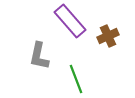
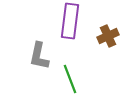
purple rectangle: rotated 48 degrees clockwise
green line: moved 6 px left
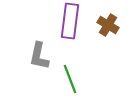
brown cross: moved 11 px up; rotated 35 degrees counterclockwise
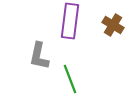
brown cross: moved 5 px right
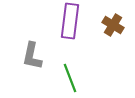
gray L-shape: moved 7 px left
green line: moved 1 px up
